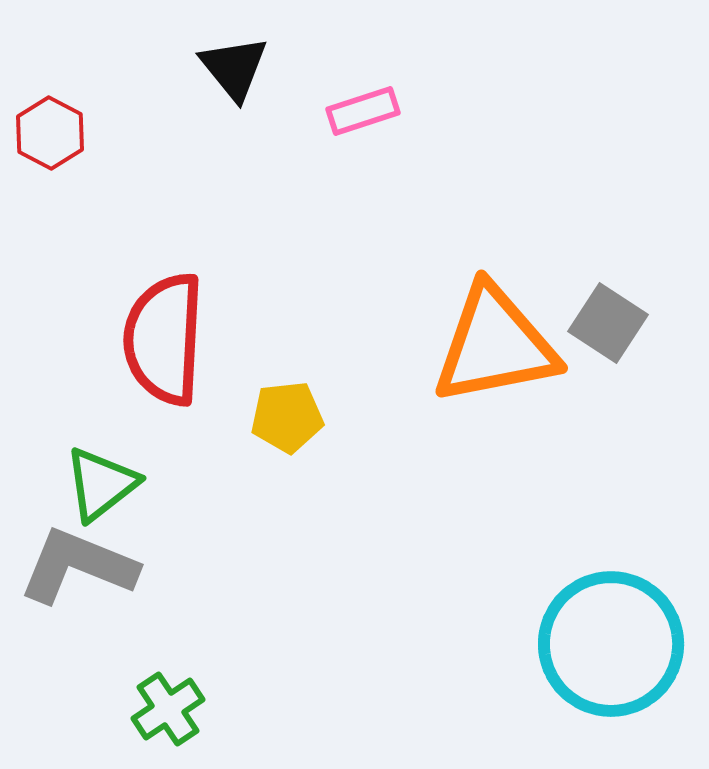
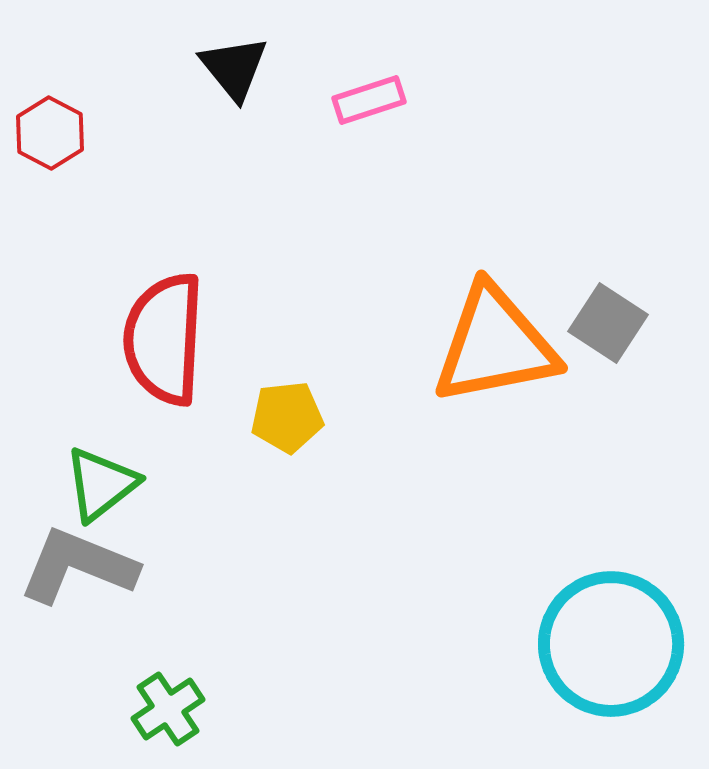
pink rectangle: moved 6 px right, 11 px up
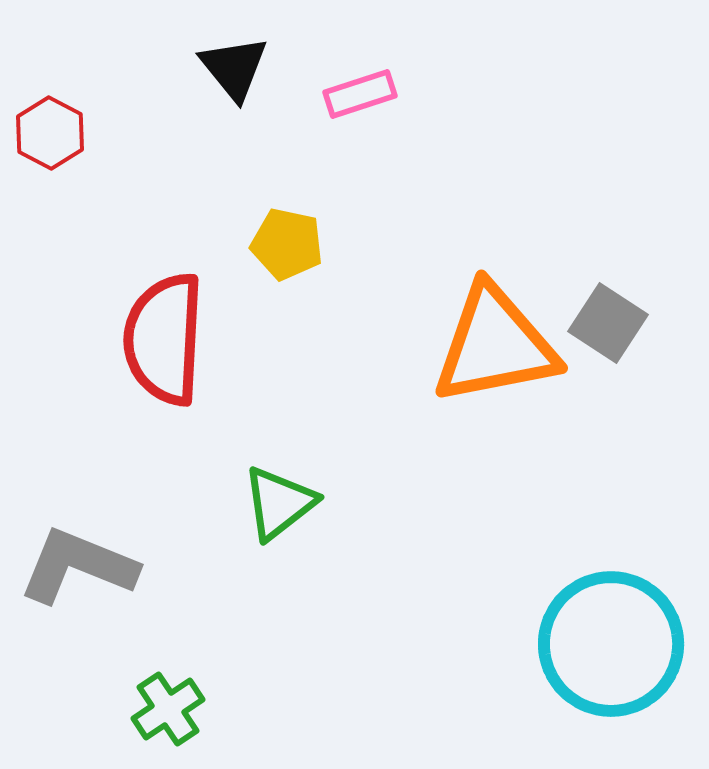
pink rectangle: moved 9 px left, 6 px up
yellow pentagon: moved 173 px up; rotated 18 degrees clockwise
green triangle: moved 178 px right, 19 px down
